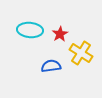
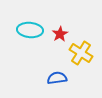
blue semicircle: moved 6 px right, 12 px down
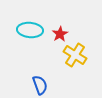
yellow cross: moved 6 px left, 2 px down
blue semicircle: moved 17 px left, 7 px down; rotated 78 degrees clockwise
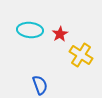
yellow cross: moved 6 px right
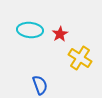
yellow cross: moved 1 px left, 3 px down
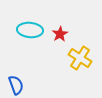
blue semicircle: moved 24 px left
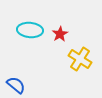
yellow cross: moved 1 px down
blue semicircle: rotated 30 degrees counterclockwise
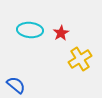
red star: moved 1 px right, 1 px up
yellow cross: rotated 25 degrees clockwise
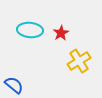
yellow cross: moved 1 px left, 2 px down
blue semicircle: moved 2 px left
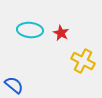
red star: rotated 14 degrees counterclockwise
yellow cross: moved 4 px right; rotated 30 degrees counterclockwise
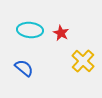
yellow cross: rotated 15 degrees clockwise
blue semicircle: moved 10 px right, 17 px up
